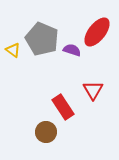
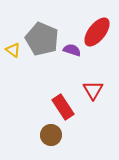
brown circle: moved 5 px right, 3 px down
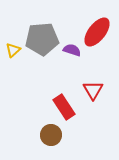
gray pentagon: rotated 28 degrees counterclockwise
yellow triangle: rotated 42 degrees clockwise
red rectangle: moved 1 px right
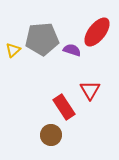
red triangle: moved 3 px left
